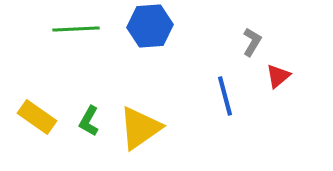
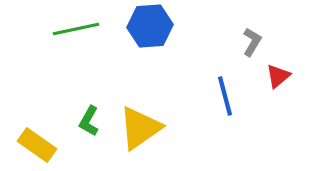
green line: rotated 9 degrees counterclockwise
yellow rectangle: moved 28 px down
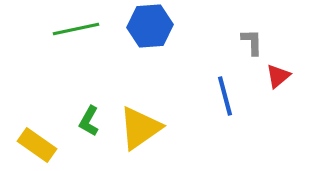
gray L-shape: rotated 32 degrees counterclockwise
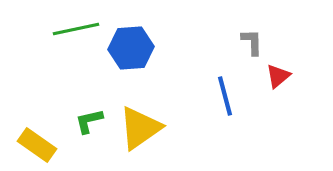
blue hexagon: moved 19 px left, 22 px down
green L-shape: rotated 48 degrees clockwise
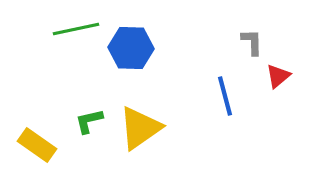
blue hexagon: rotated 6 degrees clockwise
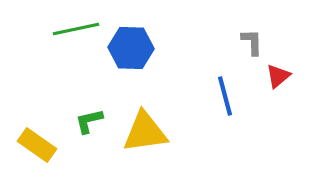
yellow triangle: moved 5 px right, 4 px down; rotated 27 degrees clockwise
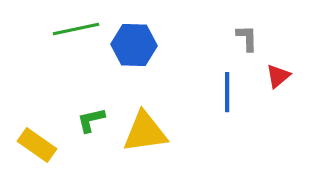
gray L-shape: moved 5 px left, 4 px up
blue hexagon: moved 3 px right, 3 px up
blue line: moved 2 px right, 4 px up; rotated 15 degrees clockwise
green L-shape: moved 2 px right, 1 px up
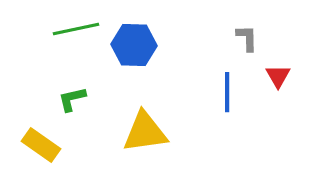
red triangle: rotated 20 degrees counterclockwise
green L-shape: moved 19 px left, 21 px up
yellow rectangle: moved 4 px right
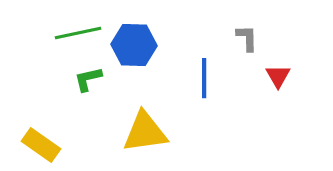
green line: moved 2 px right, 4 px down
blue line: moved 23 px left, 14 px up
green L-shape: moved 16 px right, 20 px up
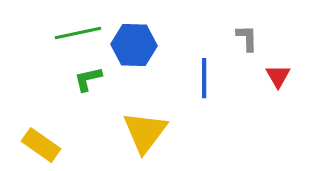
yellow triangle: rotated 45 degrees counterclockwise
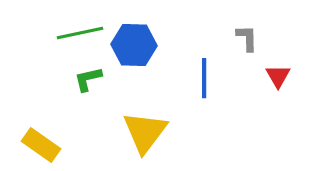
green line: moved 2 px right
